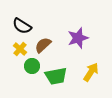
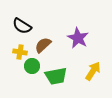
purple star: rotated 25 degrees counterclockwise
yellow cross: moved 3 px down; rotated 32 degrees counterclockwise
yellow arrow: moved 2 px right, 1 px up
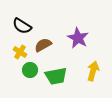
brown semicircle: rotated 12 degrees clockwise
yellow cross: rotated 24 degrees clockwise
green circle: moved 2 px left, 4 px down
yellow arrow: rotated 18 degrees counterclockwise
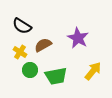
yellow arrow: rotated 24 degrees clockwise
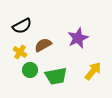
black semicircle: rotated 60 degrees counterclockwise
purple star: rotated 20 degrees clockwise
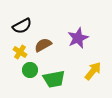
green trapezoid: moved 2 px left, 3 px down
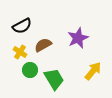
green trapezoid: rotated 110 degrees counterclockwise
